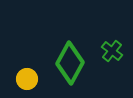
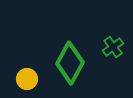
green cross: moved 1 px right, 4 px up; rotated 15 degrees clockwise
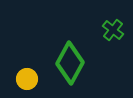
green cross: moved 17 px up; rotated 15 degrees counterclockwise
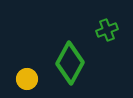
green cross: moved 6 px left; rotated 30 degrees clockwise
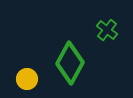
green cross: rotated 30 degrees counterclockwise
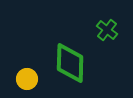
green diamond: rotated 27 degrees counterclockwise
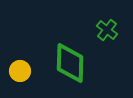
yellow circle: moved 7 px left, 8 px up
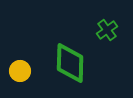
green cross: rotated 15 degrees clockwise
